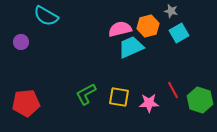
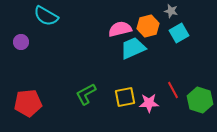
cyan trapezoid: moved 2 px right, 1 px down
yellow square: moved 6 px right; rotated 20 degrees counterclockwise
red pentagon: moved 2 px right
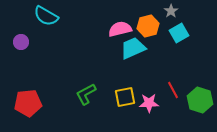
gray star: rotated 24 degrees clockwise
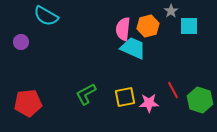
pink semicircle: moved 3 px right; rotated 70 degrees counterclockwise
cyan square: moved 10 px right, 7 px up; rotated 30 degrees clockwise
cyan trapezoid: rotated 48 degrees clockwise
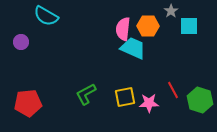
orange hexagon: rotated 15 degrees clockwise
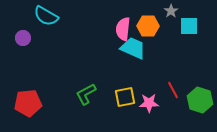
purple circle: moved 2 px right, 4 px up
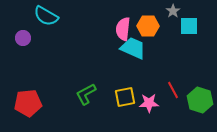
gray star: moved 2 px right
